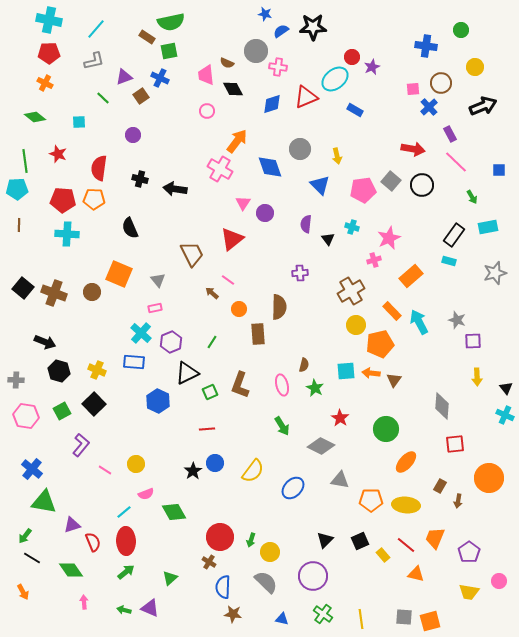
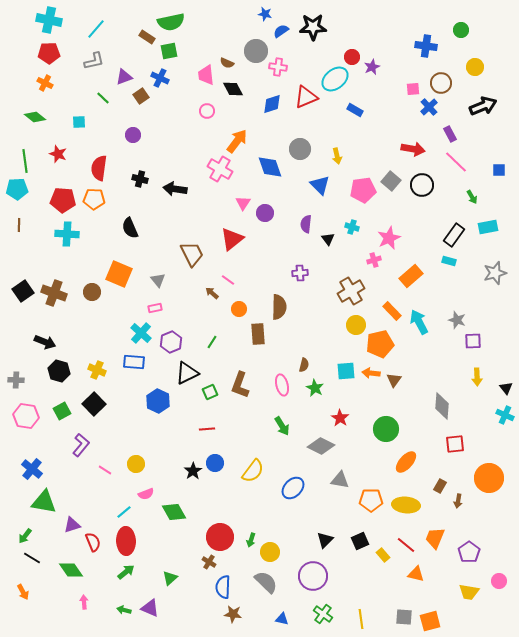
black square at (23, 288): moved 3 px down; rotated 15 degrees clockwise
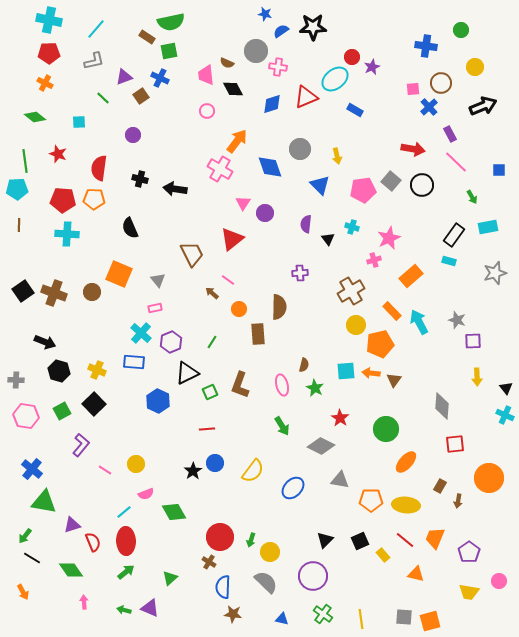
red line at (406, 545): moved 1 px left, 5 px up
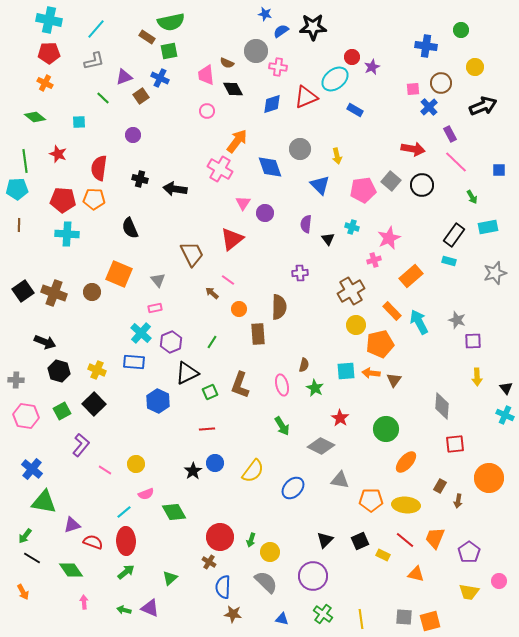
red semicircle at (93, 542): rotated 48 degrees counterclockwise
yellow rectangle at (383, 555): rotated 24 degrees counterclockwise
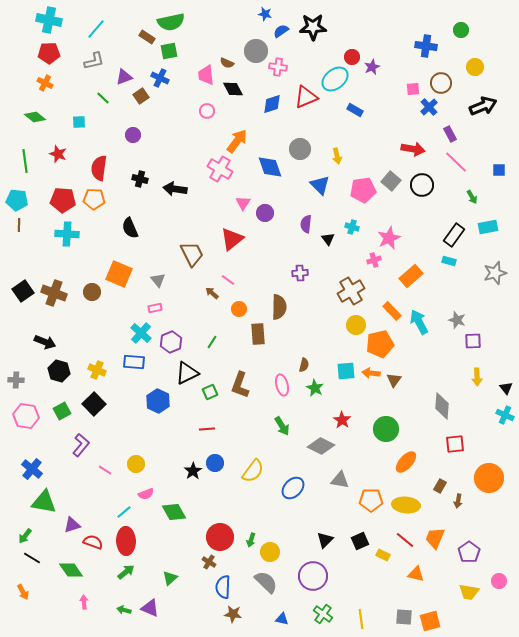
cyan pentagon at (17, 189): moved 11 px down; rotated 10 degrees clockwise
red star at (340, 418): moved 2 px right, 2 px down
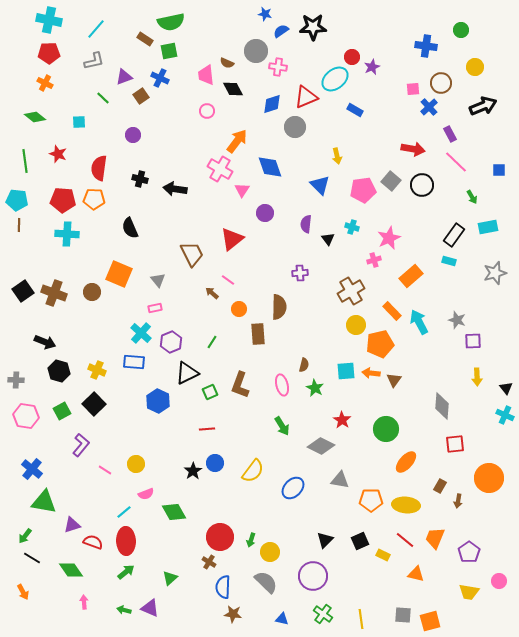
brown rectangle at (147, 37): moved 2 px left, 2 px down
gray circle at (300, 149): moved 5 px left, 22 px up
pink triangle at (243, 203): moved 1 px left, 13 px up
gray square at (404, 617): moved 1 px left, 2 px up
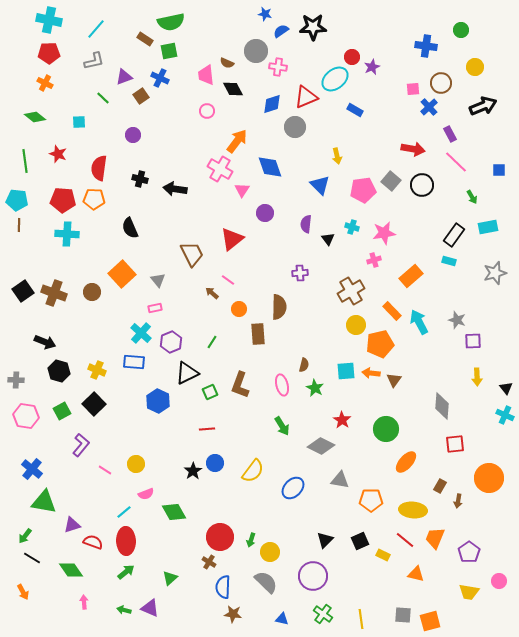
pink star at (389, 238): moved 5 px left, 5 px up; rotated 15 degrees clockwise
orange square at (119, 274): moved 3 px right; rotated 24 degrees clockwise
yellow ellipse at (406, 505): moved 7 px right, 5 px down
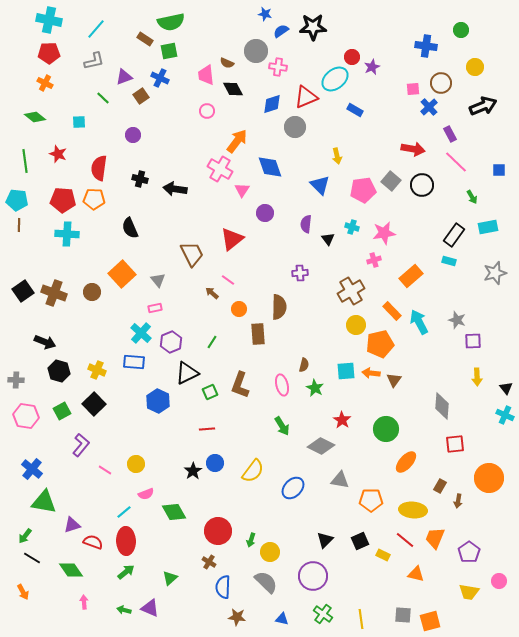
red circle at (220, 537): moved 2 px left, 6 px up
brown star at (233, 614): moved 4 px right, 3 px down
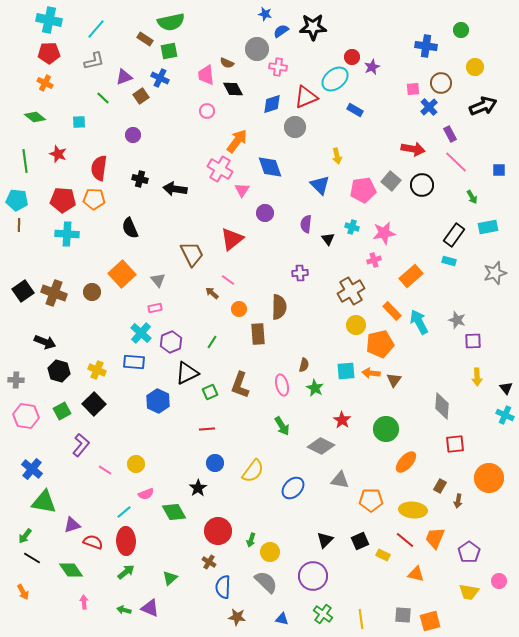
gray circle at (256, 51): moved 1 px right, 2 px up
black star at (193, 471): moved 5 px right, 17 px down
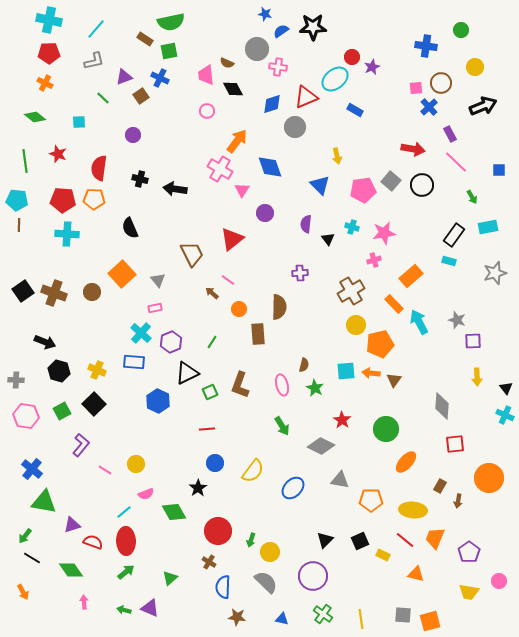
pink square at (413, 89): moved 3 px right, 1 px up
orange rectangle at (392, 311): moved 2 px right, 7 px up
